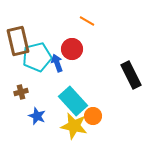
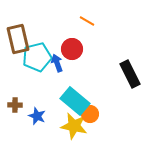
brown rectangle: moved 2 px up
black rectangle: moved 1 px left, 1 px up
brown cross: moved 6 px left, 13 px down; rotated 16 degrees clockwise
cyan rectangle: moved 2 px right; rotated 8 degrees counterclockwise
orange circle: moved 3 px left, 2 px up
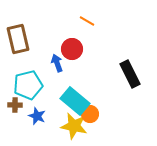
cyan pentagon: moved 9 px left, 28 px down
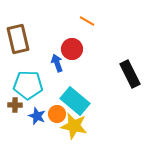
cyan pentagon: rotated 16 degrees clockwise
orange circle: moved 33 px left
